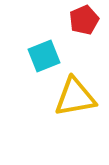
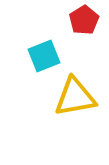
red pentagon: rotated 8 degrees counterclockwise
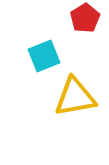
red pentagon: moved 1 px right, 2 px up
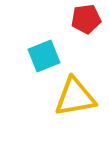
red pentagon: moved 1 px right, 1 px down; rotated 24 degrees clockwise
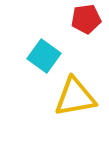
cyan square: rotated 32 degrees counterclockwise
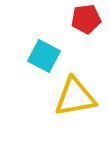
cyan square: rotated 8 degrees counterclockwise
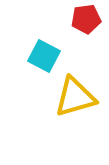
yellow triangle: rotated 6 degrees counterclockwise
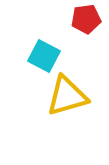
yellow triangle: moved 8 px left, 1 px up
